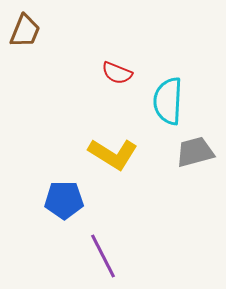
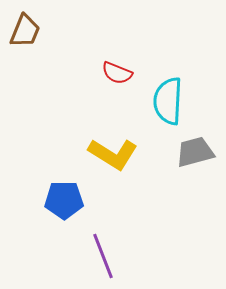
purple line: rotated 6 degrees clockwise
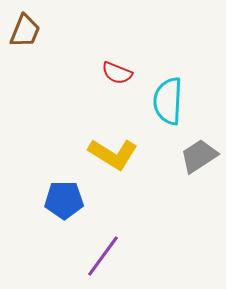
gray trapezoid: moved 4 px right, 4 px down; rotated 18 degrees counterclockwise
purple line: rotated 57 degrees clockwise
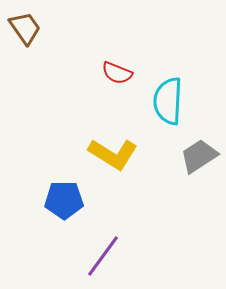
brown trapezoid: moved 3 px up; rotated 57 degrees counterclockwise
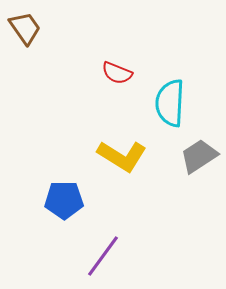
cyan semicircle: moved 2 px right, 2 px down
yellow L-shape: moved 9 px right, 2 px down
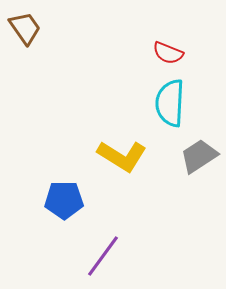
red semicircle: moved 51 px right, 20 px up
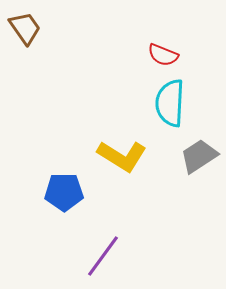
red semicircle: moved 5 px left, 2 px down
blue pentagon: moved 8 px up
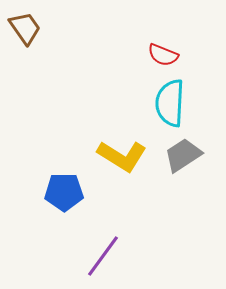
gray trapezoid: moved 16 px left, 1 px up
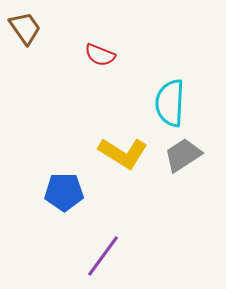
red semicircle: moved 63 px left
yellow L-shape: moved 1 px right, 3 px up
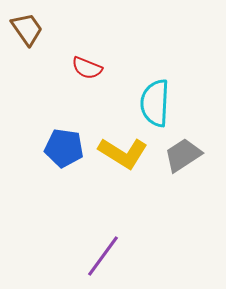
brown trapezoid: moved 2 px right, 1 px down
red semicircle: moved 13 px left, 13 px down
cyan semicircle: moved 15 px left
blue pentagon: moved 44 px up; rotated 9 degrees clockwise
